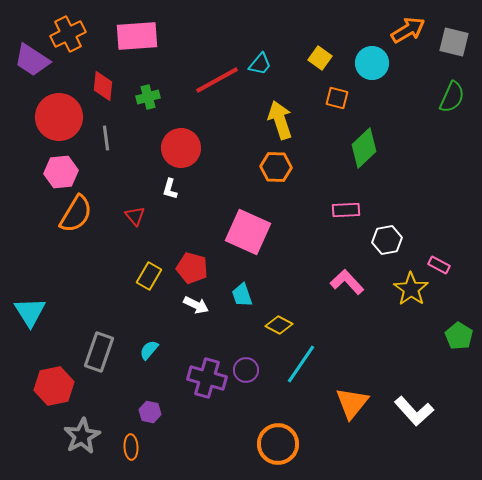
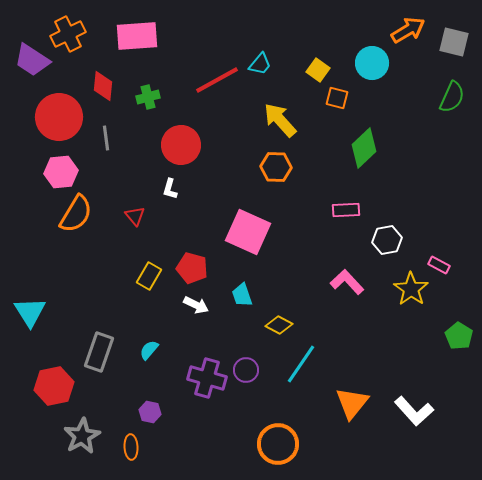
yellow square at (320, 58): moved 2 px left, 12 px down
yellow arrow at (280, 120): rotated 24 degrees counterclockwise
red circle at (181, 148): moved 3 px up
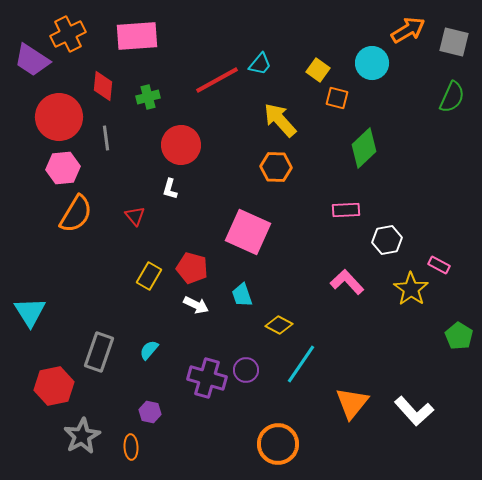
pink hexagon at (61, 172): moved 2 px right, 4 px up
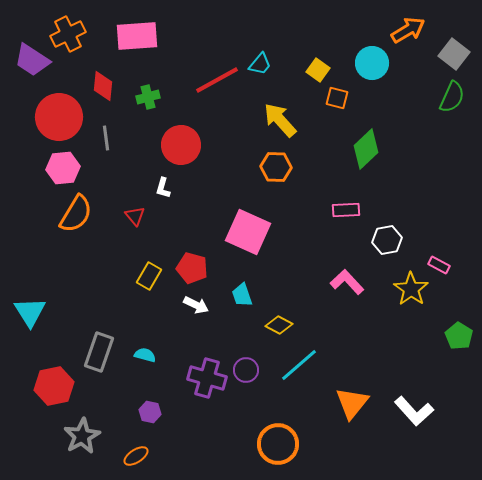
gray square at (454, 42): moved 12 px down; rotated 24 degrees clockwise
green diamond at (364, 148): moved 2 px right, 1 px down
white L-shape at (170, 189): moved 7 px left, 1 px up
cyan semicircle at (149, 350): moved 4 px left, 5 px down; rotated 65 degrees clockwise
cyan line at (301, 364): moved 2 px left, 1 px down; rotated 15 degrees clockwise
orange ellipse at (131, 447): moved 5 px right, 9 px down; rotated 60 degrees clockwise
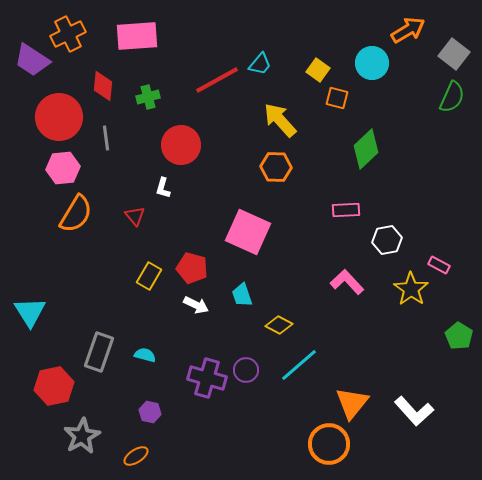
orange circle at (278, 444): moved 51 px right
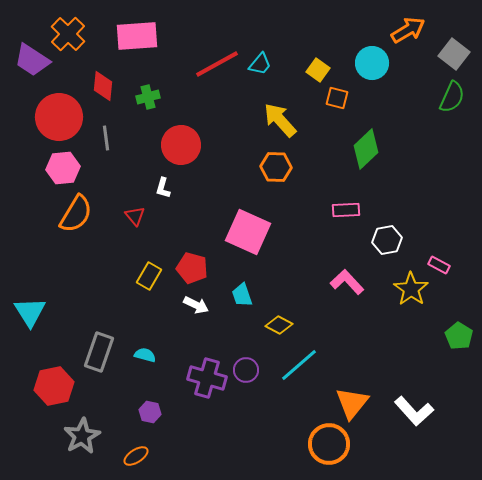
orange cross at (68, 34): rotated 20 degrees counterclockwise
red line at (217, 80): moved 16 px up
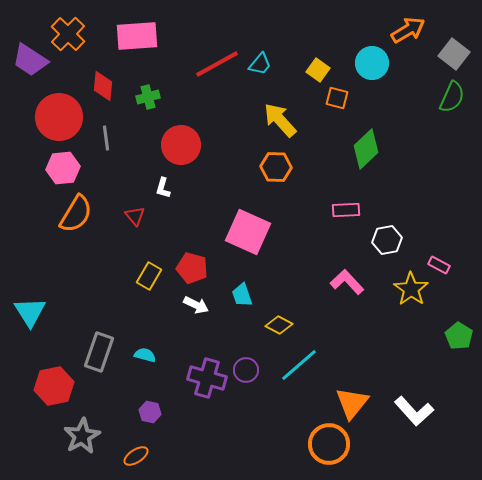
purple trapezoid at (32, 60): moved 2 px left
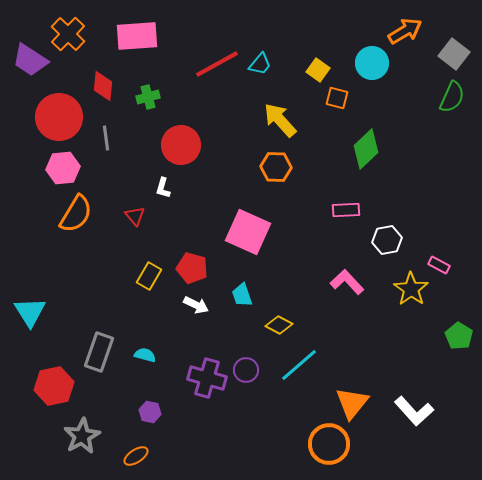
orange arrow at (408, 30): moved 3 px left, 1 px down
